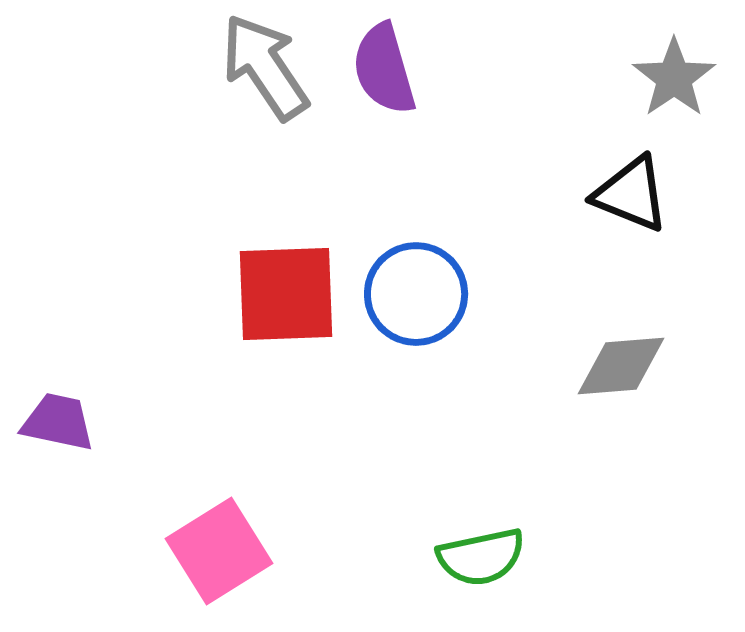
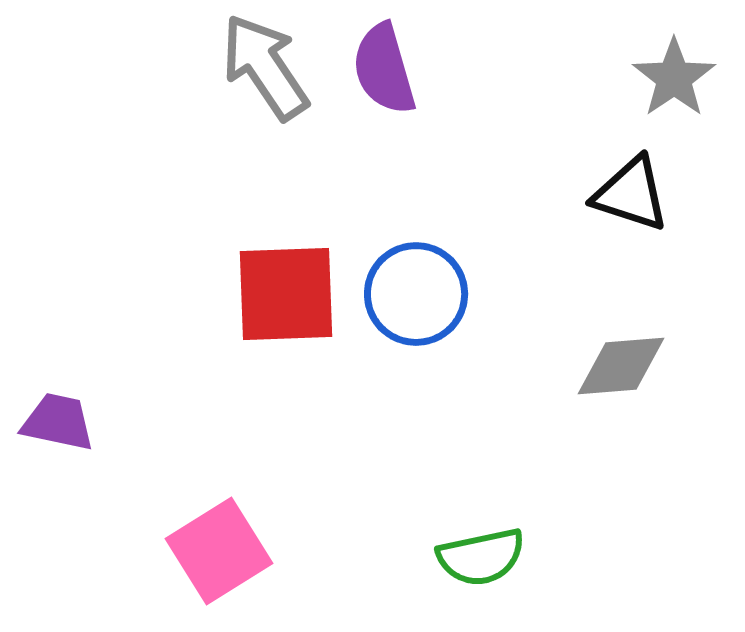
black triangle: rotated 4 degrees counterclockwise
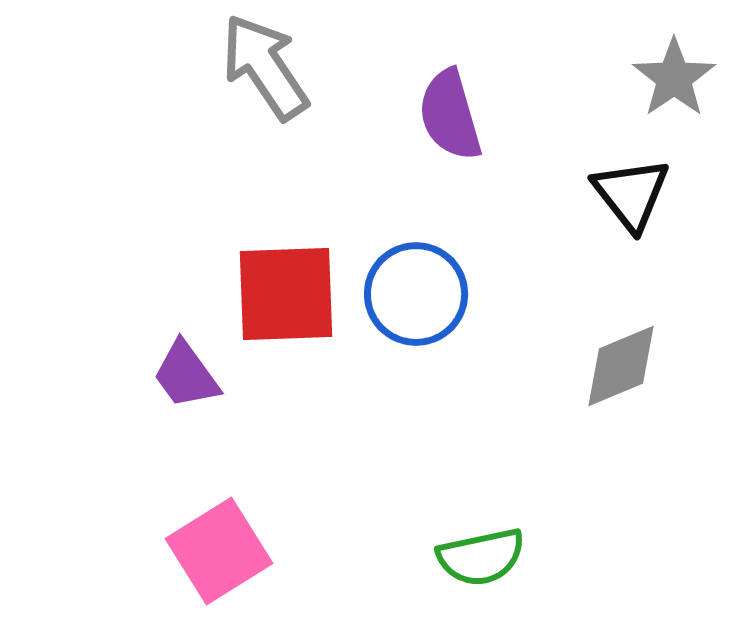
purple semicircle: moved 66 px right, 46 px down
black triangle: rotated 34 degrees clockwise
gray diamond: rotated 18 degrees counterclockwise
purple trapezoid: moved 128 px right, 47 px up; rotated 138 degrees counterclockwise
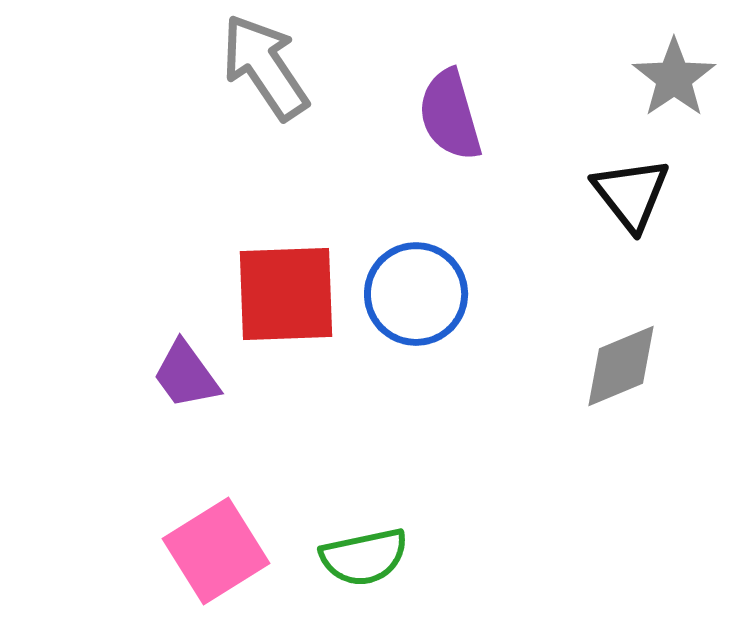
pink square: moved 3 px left
green semicircle: moved 117 px left
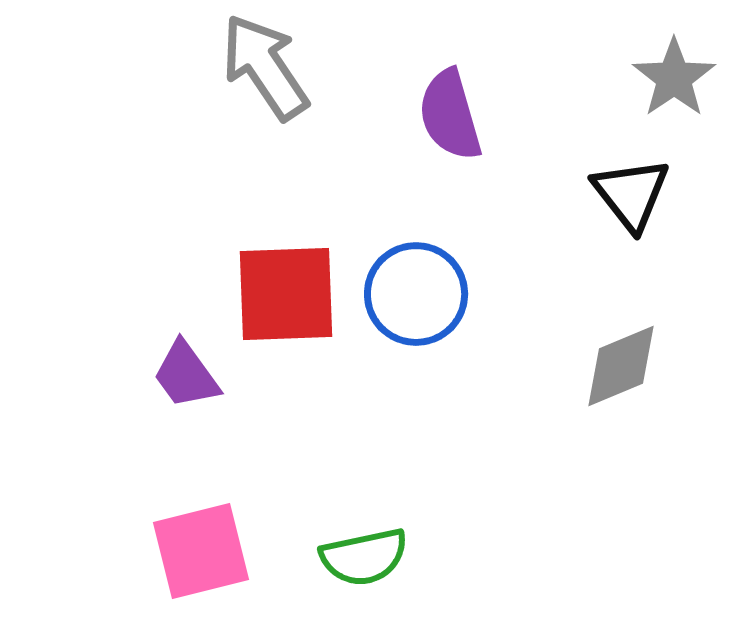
pink square: moved 15 px left; rotated 18 degrees clockwise
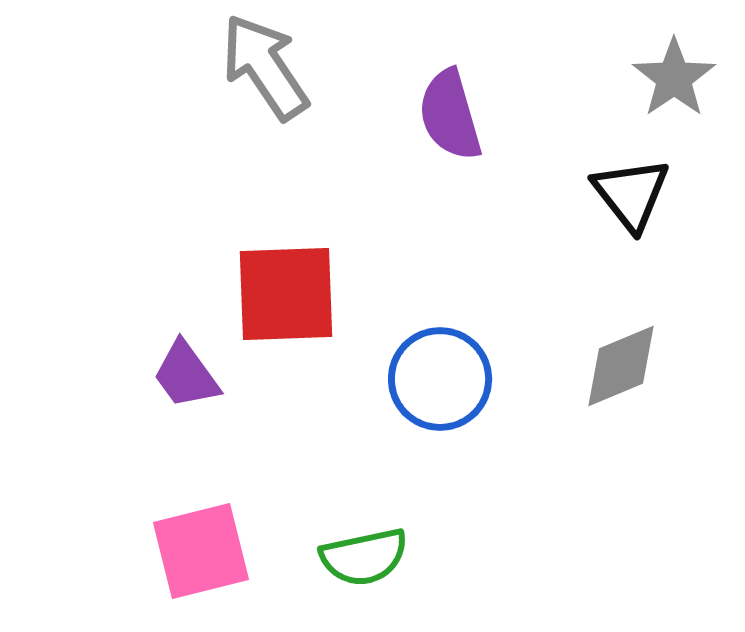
blue circle: moved 24 px right, 85 px down
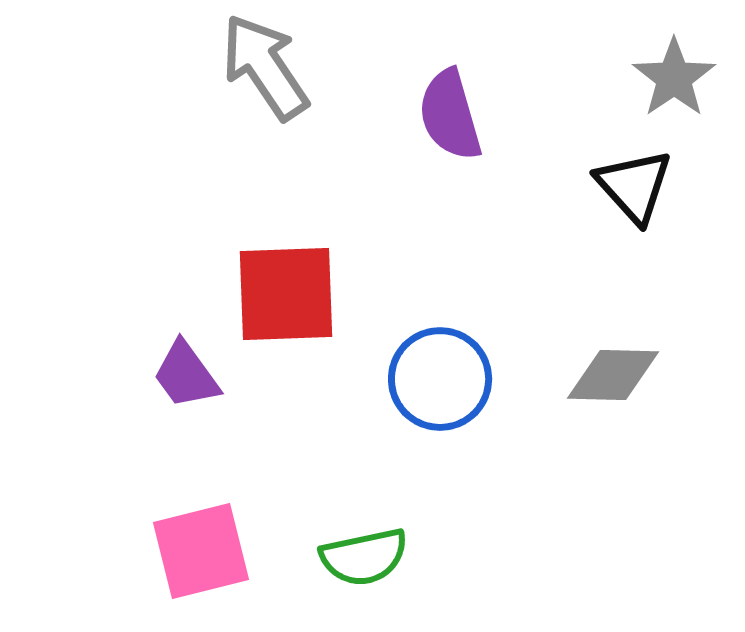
black triangle: moved 3 px right, 8 px up; rotated 4 degrees counterclockwise
gray diamond: moved 8 px left, 9 px down; rotated 24 degrees clockwise
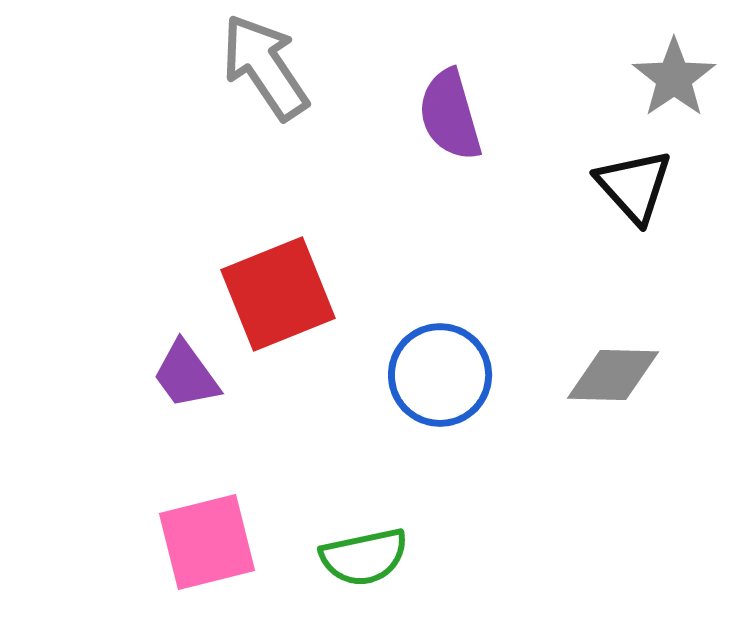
red square: moved 8 px left; rotated 20 degrees counterclockwise
blue circle: moved 4 px up
pink square: moved 6 px right, 9 px up
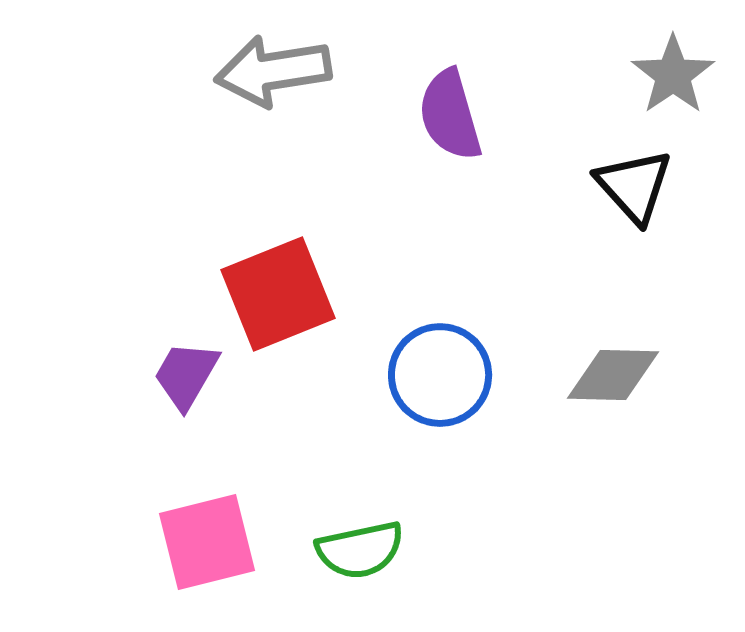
gray arrow: moved 8 px right, 4 px down; rotated 65 degrees counterclockwise
gray star: moved 1 px left, 3 px up
purple trapezoid: rotated 66 degrees clockwise
green semicircle: moved 4 px left, 7 px up
